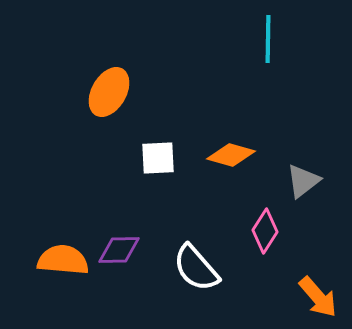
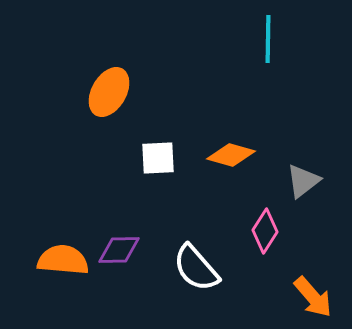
orange arrow: moved 5 px left
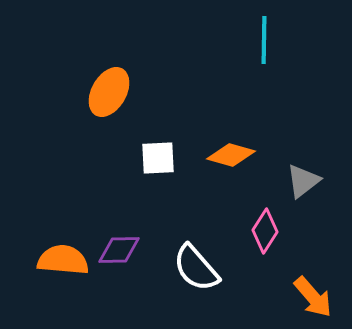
cyan line: moved 4 px left, 1 px down
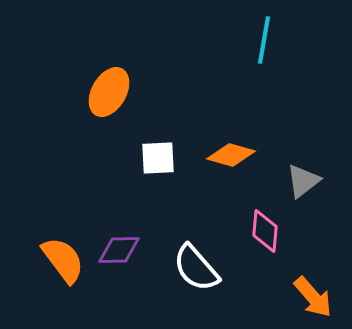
cyan line: rotated 9 degrees clockwise
pink diamond: rotated 27 degrees counterclockwise
orange semicircle: rotated 48 degrees clockwise
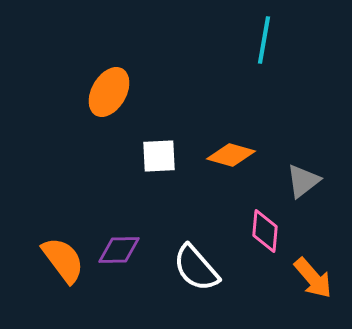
white square: moved 1 px right, 2 px up
orange arrow: moved 19 px up
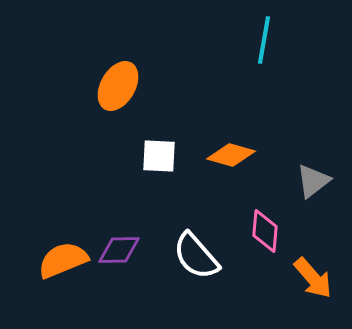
orange ellipse: moved 9 px right, 6 px up
white square: rotated 6 degrees clockwise
gray triangle: moved 10 px right
orange semicircle: rotated 75 degrees counterclockwise
white semicircle: moved 12 px up
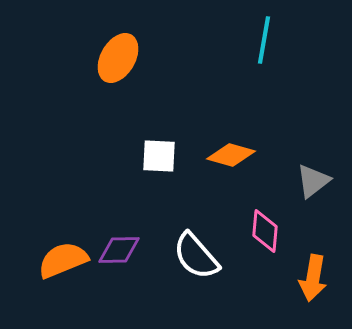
orange ellipse: moved 28 px up
orange arrow: rotated 51 degrees clockwise
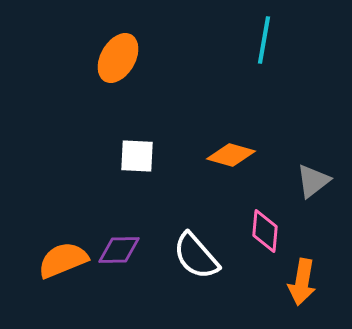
white square: moved 22 px left
orange arrow: moved 11 px left, 4 px down
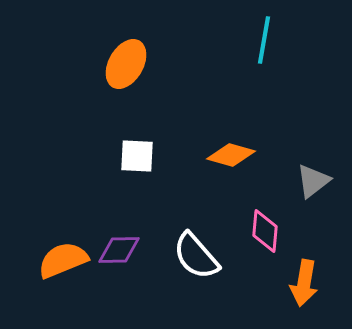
orange ellipse: moved 8 px right, 6 px down
orange arrow: moved 2 px right, 1 px down
